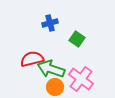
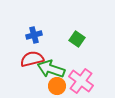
blue cross: moved 16 px left, 12 px down
pink cross: moved 2 px down
orange circle: moved 2 px right, 1 px up
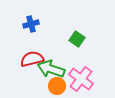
blue cross: moved 3 px left, 11 px up
pink cross: moved 2 px up
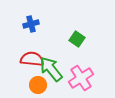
red semicircle: rotated 20 degrees clockwise
green arrow: rotated 32 degrees clockwise
pink cross: moved 1 px up; rotated 20 degrees clockwise
orange circle: moved 19 px left, 1 px up
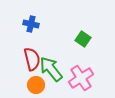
blue cross: rotated 28 degrees clockwise
green square: moved 6 px right
red semicircle: rotated 70 degrees clockwise
orange circle: moved 2 px left
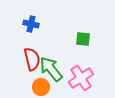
green square: rotated 28 degrees counterclockwise
orange circle: moved 5 px right, 2 px down
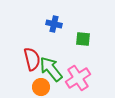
blue cross: moved 23 px right
pink cross: moved 3 px left
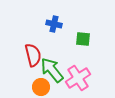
red semicircle: moved 1 px right, 4 px up
green arrow: moved 1 px right, 1 px down
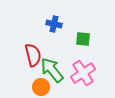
pink cross: moved 5 px right, 5 px up
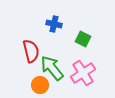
green square: rotated 21 degrees clockwise
red semicircle: moved 2 px left, 4 px up
green arrow: moved 2 px up
orange circle: moved 1 px left, 2 px up
